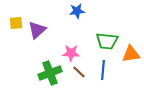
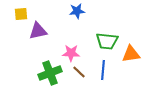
yellow square: moved 5 px right, 9 px up
purple triangle: moved 1 px right, 1 px down; rotated 30 degrees clockwise
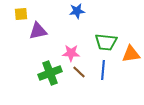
green trapezoid: moved 1 px left, 1 px down
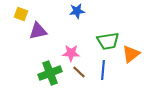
yellow square: rotated 24 degrees clockwise
green trapezoid: moved 2 px right, 1 px up; rotated 15 degrees counterclockwise
orange triangle: rotated 30 degrees counterclockwise
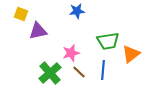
pink star: rotated 18 degrees counterclockwise
green cross: rotated 20 degrees counterclockwise
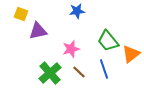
green trapezoid: rotated 60 degrees clockwise
pink star: moved 4 px up
blue line: moved 1 px right, 1 px up; rotated 24 degrees counterclockwise
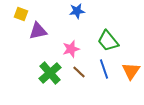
orange triangle: moved 17 px down; rotated 18 degrees counterclockwise
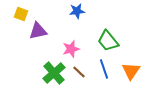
green cross: moved 4 px right
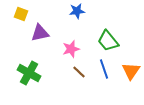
purple triangle: moved 2 px right, 2 px down
green cross: moved 25 px left; rotated 20 degrees counterclockwise
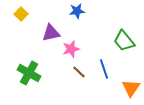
yellow square: rotated 24 degrees clockwise
purple triangle: moved 11 px right
green trapezoid: moved 16 px right
orange triangle: moved 17 px down
